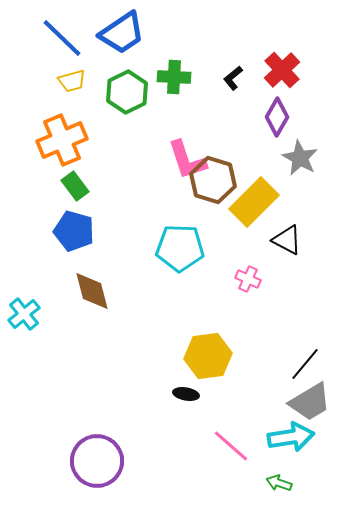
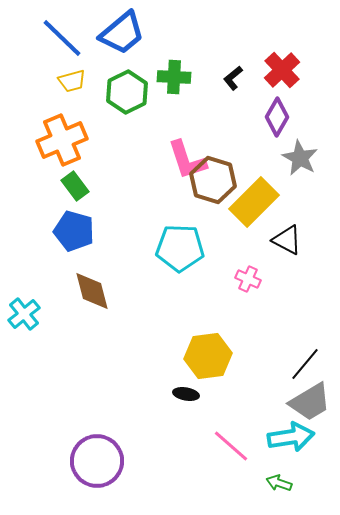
blue trapezoid: rotated 6 degrees counterclockwise
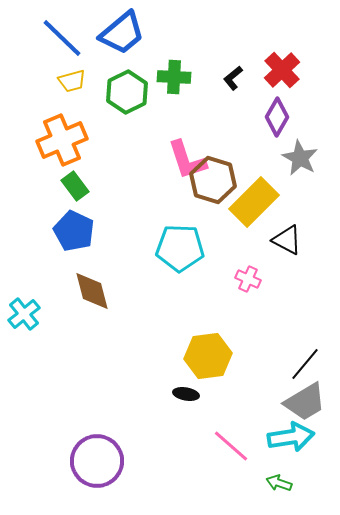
blue pentagon: rotated 9 degrees clockwise
gray trapezoid: moved 5 px left
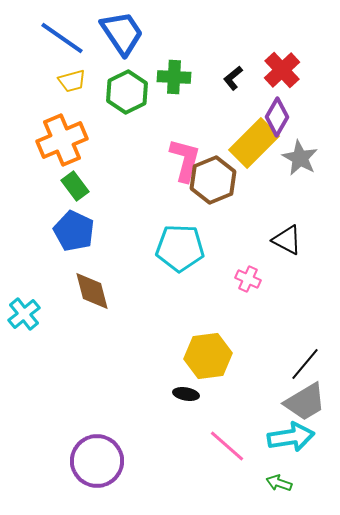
blue trapezoid: rotated 84 degrees counterclockwise
blue line: rotated 9 degrees counterclockwise
pink L-shape: moved 2 px left; rotated 147 degrees counterclockwise
brown hexagon: rotated 21 degrees clockwise
yellow rectangle: moved 59 px up
pink line: moved 4 px left
